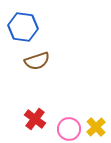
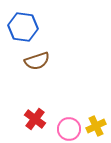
yellow cross: moved 1 px up; rotated 18 degrees clockwise
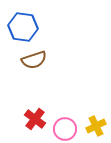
brown semicircle: moved 3 px left, 1 px up
pink circle: moved 4 px left
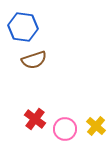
yellow cross: rotated 24 degrees counterclockwise
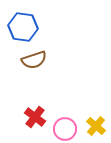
red cross: moved 2 px up
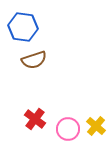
red cross: moved 2 px down
pink circle: moved 3 px right
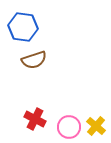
red cross: rotated 10 degrees counterclockwise
pink circle: moved 1 px right, 2 px up
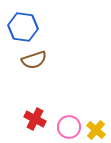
yellow cross: moved 4 px down
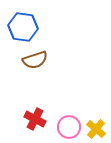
brown semicircle: moved 1 px right
yellow cross: moved 1 px up
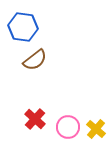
brown semicircle: rotated 20 degrees counterclockwise
red cross: rotated 15 degrees clockwise
pink circle: moved 1 px left
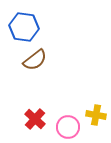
blue hexagon: moved 1 px right
yellow cross: moved 14 px up; rotated 30 degrees counterclockwise
